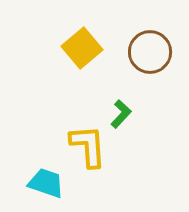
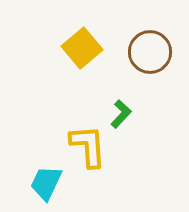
cyan trapezoid: rotated 84 degrees counterclockwise
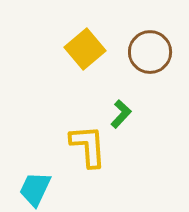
yellow square: moved 3 px right, 1 px down
cyan trapezoid: moved 11 px left, 6 px down
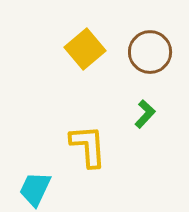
green L-shape: moved 24 px right
